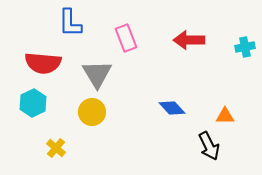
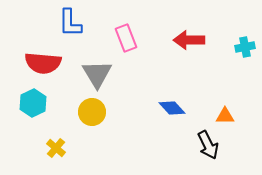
black arrow: moved 1 px left, 1 px up
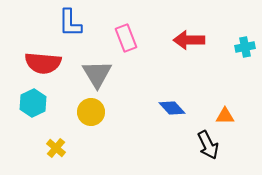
yellow circle: moved 1 px left
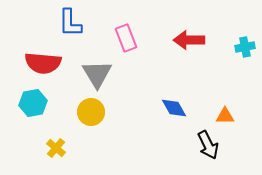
cyan hexagon: rotated 16 degrees clockwise
blue diamond: moved 2 px right; rotated 12 degrees clockwise
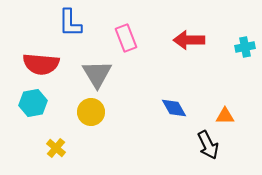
red semicircle: moved 2 px left, 1 px down
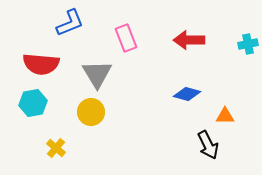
blue L-shape: rotated 112 degrees counterclockwise
cyan cross: moved 3 px right, 3 px up
blue diamond: moved 13 px right, 14 px up; rotated 44 degrees counterclockwise
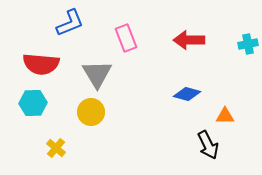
cyan hexagon: rotated 8 degrees clockwise
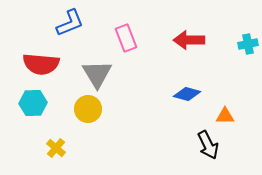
yellow circle: moved 3 px left, 3 px up
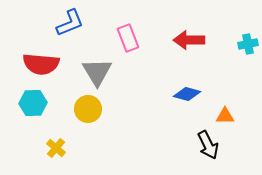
pink rectangle: moved 2 px right
gray triangle: moved 2 px up
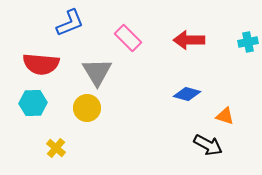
pink rectangle: rotated 24 degrees counterclockwise
cyan cross: moved 2 px up
yellow circle: moved 1 px left, 1 px up
orange triangle: rotated 18 degrees clockwise
black arrow: rotated 36 degrees counterclockwise
